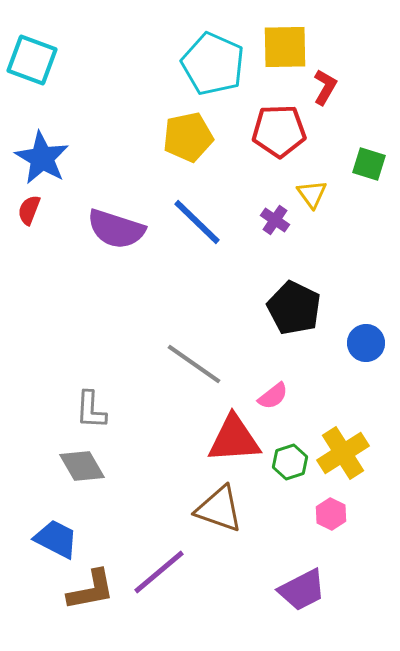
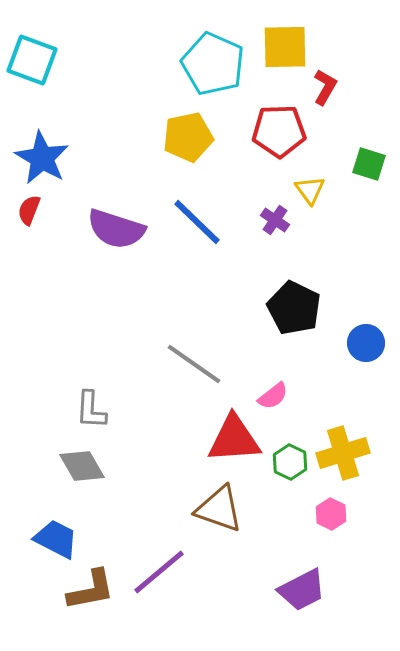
yellow triangle: moved 2 px left, 4 px up
yellow cross: rotated 15 degrees clockwise
green hexagon: rotated 16 degrees counterclockwise
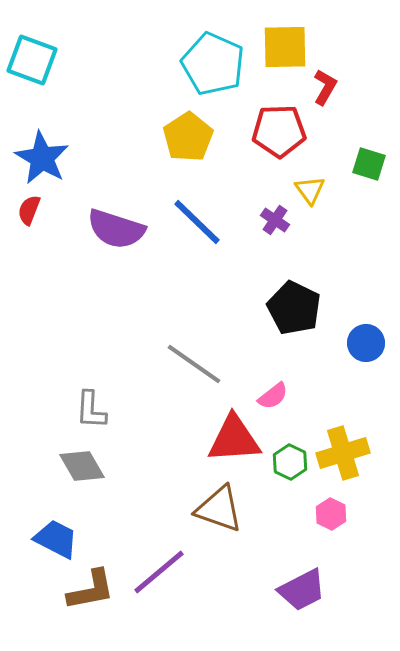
yellow pentagon: rotated 21 degrees counterclockwise
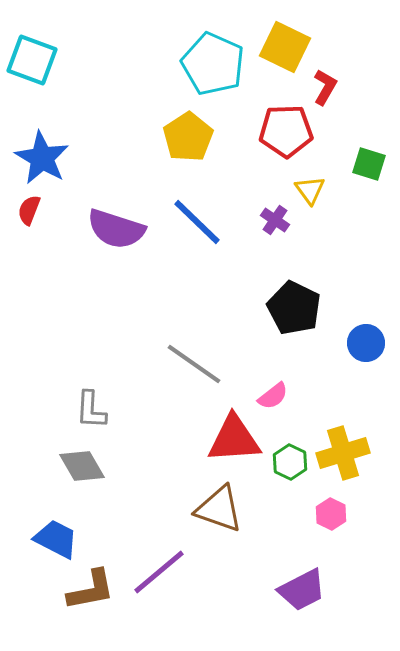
yellow square: rotated 27 degrees clockwise
red pentagon: moved 7 px right
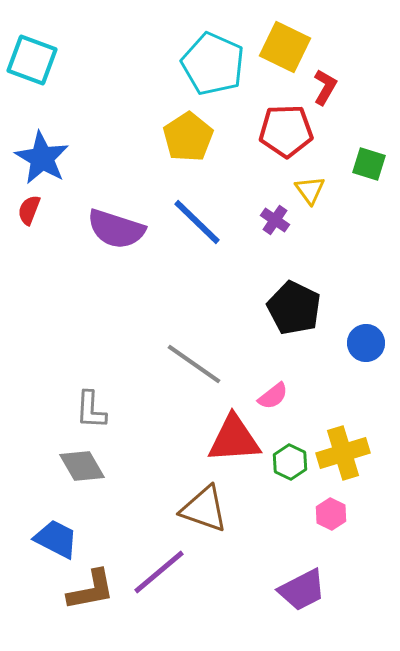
brown triangle: moved 15 px left
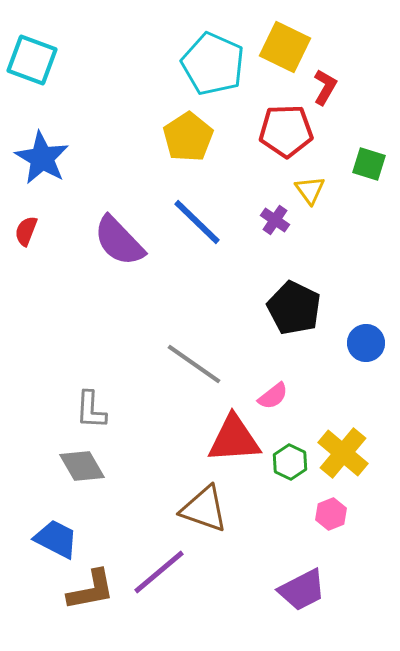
red semicircle: moved 3 px left, 21 px down
purple semicircle: moved 3 px right, 12 px down; rotated 28 degrees clockwise
yellow cross: rotated 33 degrees counterclockwise
pink hexagon: rotated 12 degrees clockwise
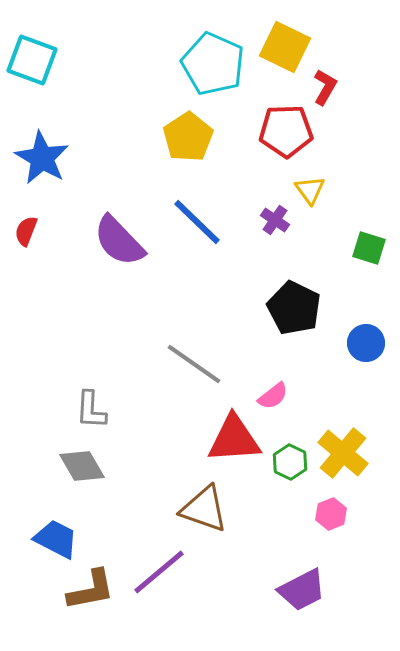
green square: moved 84 px down
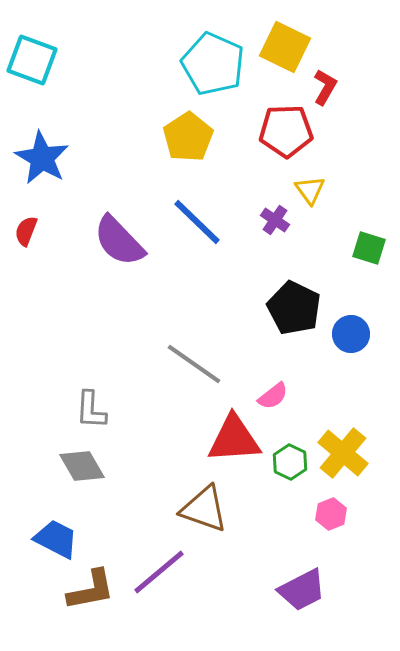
blue circle: moved 15 px left, 9 px up
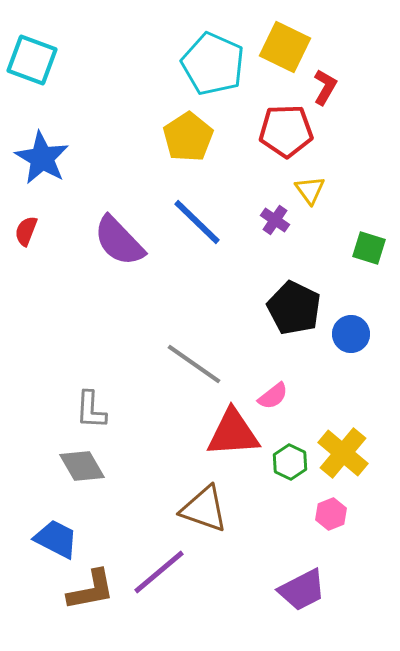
red triangle: moved 1 px left, 6 px up
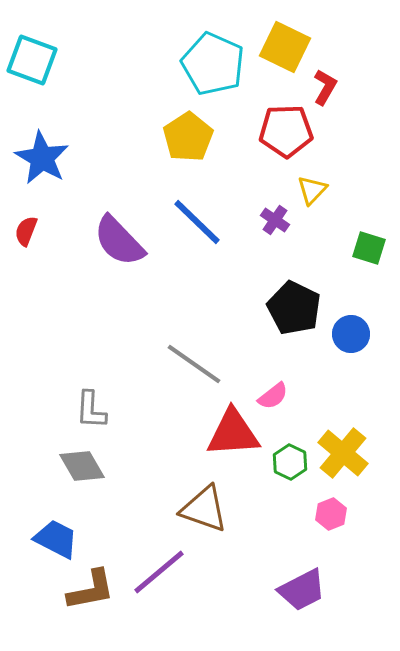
yellow triangle: moved 2 px right; rotated 20 degrees clockwise
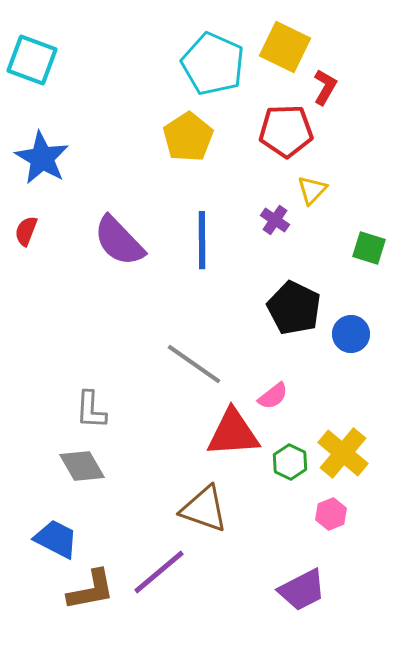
blue line: moved 5 px right, 18 px down; rotated 46 degrees clockwise
